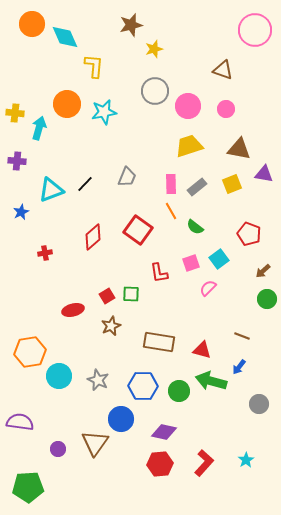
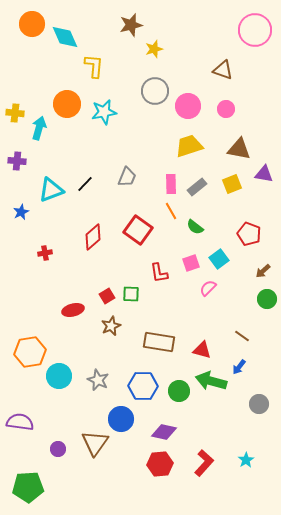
brown line at (242, 336): rotated 14 degrees clockwise
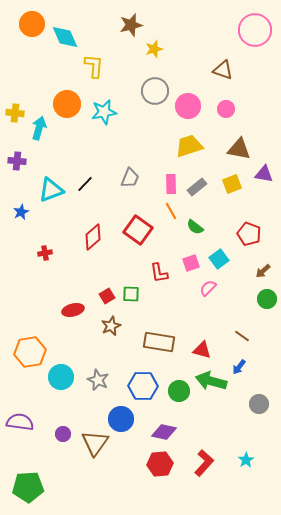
gray trapezoid at (127, 177): moved 3 px right, 1 px down
cyan circle at (59, 376): moved 2 px right, 1 px down
purple circle at (58, 449): moved 5 px right, 15 px up
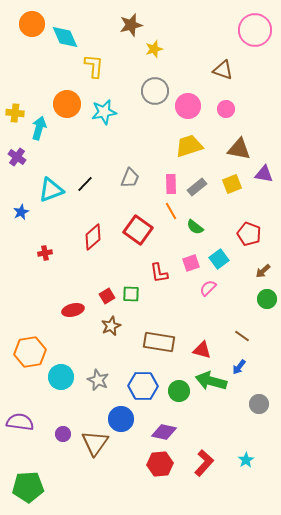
purple cross at (17, 161): moved 4 px up; rotated 30 degrees clockwise
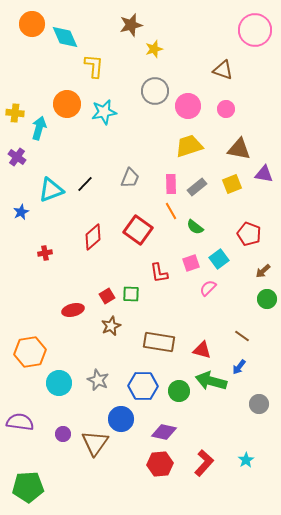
cyan circle at (61, 377): moved 2 px left, 6 px down
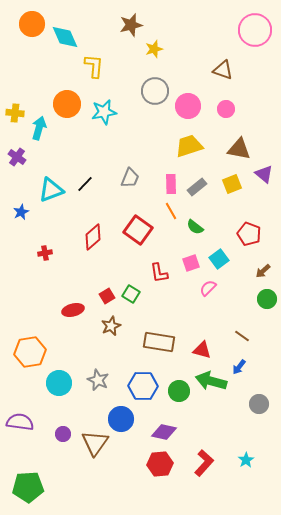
purple triangle at (264, 174): rotated 30 degrees clockwise
green square at (131, 294): rotated 30 degrees clockwise
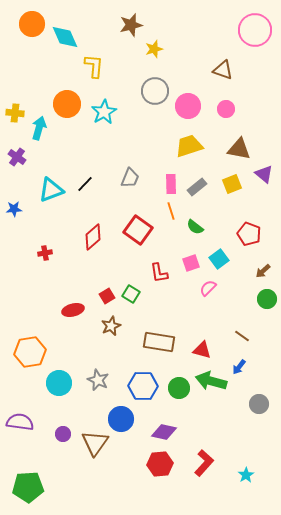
cyan star at (104, 112): rotated 20 degrees counterclockwise
orange line at (171, 211): rotated 12 degrees clockwise
blue star at (21, 212): moved 7 px left, 3 px up; rotated 21 degrees clockwise
green circle at (179, 391): moved 3 px up
cyan star at (246, 460): moved 15 px down
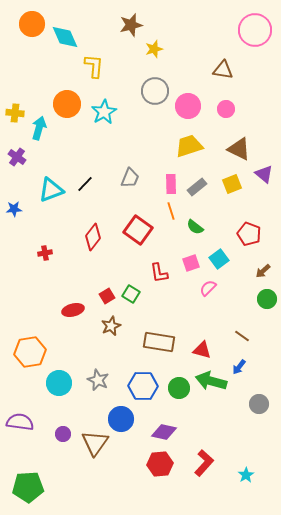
brown triangle at (223, 70): rotated 10 degrees counterclockwise
brown triangle at (239, 149): rotated 15 degrees clockwise
red diamond at (93, 237): rotated 12 degrees counterclockwise
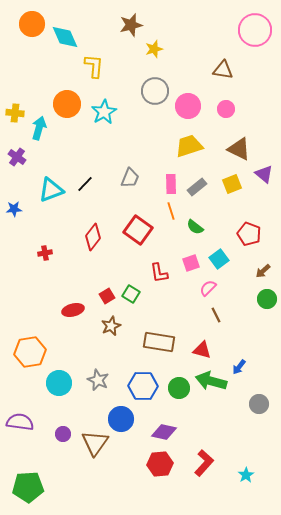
brown line at (242, 336): moved 26 px left, 21 px up; rotated 28 degrees clockwise
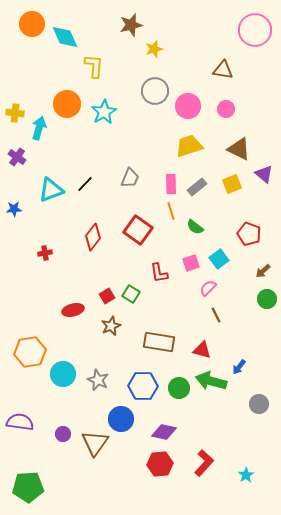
cyan circle at (59, 383): moved 4 px right, 9 px up
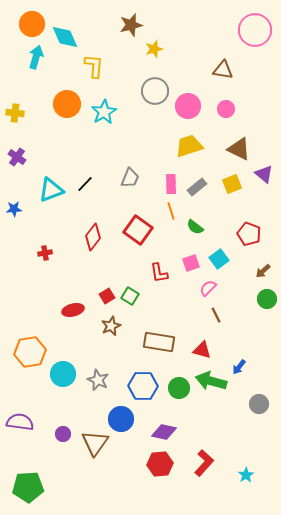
cyan arrow at (39, 128): moved 3 px left, 71 px up
green square at (131, 294): moved 1 px left, 2 px down
